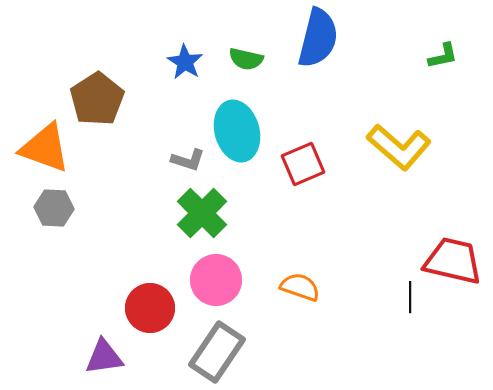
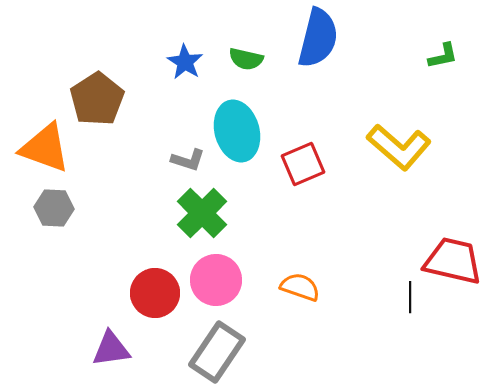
red circle: moved 5 px right, 15 px up
purple triangle: moved 7 px right, 8 px up
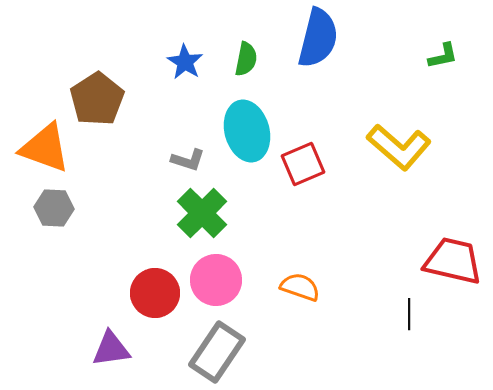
green semicircle: rotated 92 degrees counterclockwise
cyan ellipse: moved 10 px right
black line: moved 1 px left, 17 px down
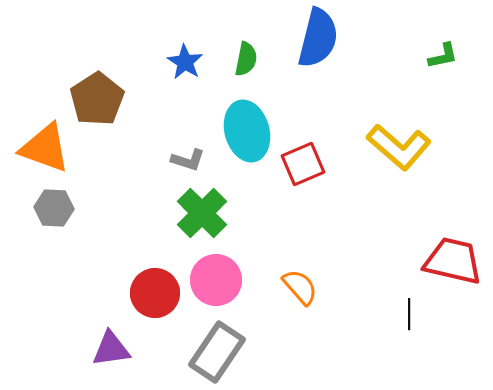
orange semicircle: rotated 30 degrees clockwise
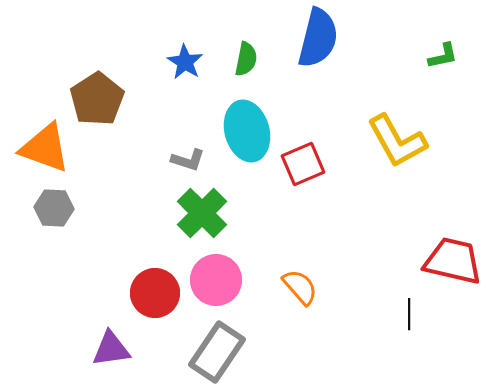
yellow L-shape: moved 2 px left, 6 px up; rotated 20 degrees clockwise
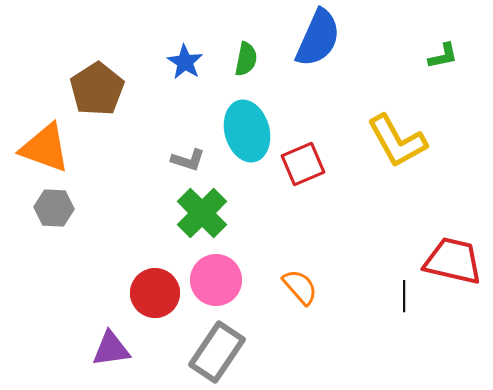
blue semicircle: rotated 10 degrees clockwise
brown pentagon: moved 10 px up
black line: moved 5 px left, 18 px up
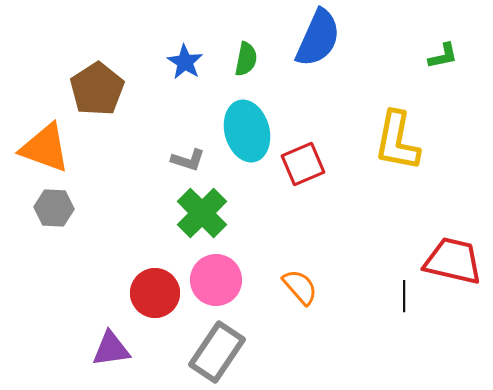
yellow L-shape: rotated 40 degrees clockwise
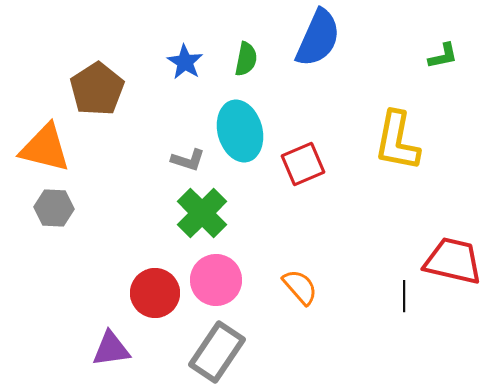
cyan ellipse: moved 7 px left
orange triangle: rotated 6 degrees counterclockwise
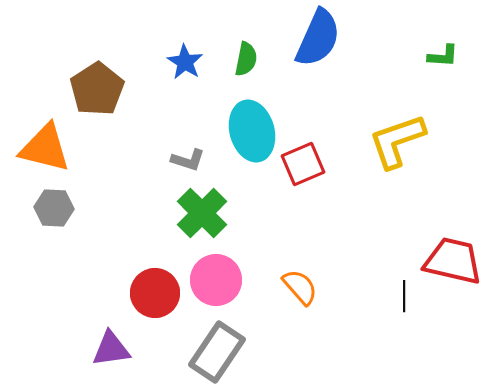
green L-shape: rotated 16 degrees clockwise
cyan ellipse: moved 12 px right
yellow L-shape: rotated 60 degrees clockwise
